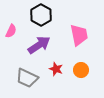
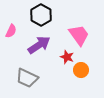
pink trapezoid: rotated 25 degrees counterclockwise
red star: moved 11 px right, 12 px up
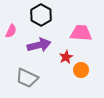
pink trapezoid: moved 2 px right, 2 px up; rotated 50 degrees counterclockwise
purple arrow: rotated 20 degrees clockwise
red star: moved 1 px left; rotated 24 degrees clockwise
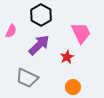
pink trapezoid: rotated 60 degrees clockwise
purple arrow: rotated 30 degrees counterclockwise
red star: moved 1 px right
orange circle: moved 8 px left, 17 px down
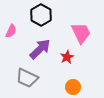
purple arrow: moved 1 px right, 4 px down
